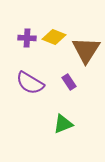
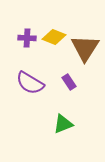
brown triangle: moved 1 px left, 2 px up
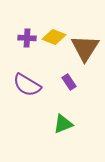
purple semicircle: moved 3 px left, 2 px down
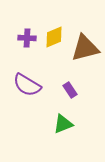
yellow diamond: rotated 45 degrees counterclockwise
brown triangle: rotated 44 degrees clockwise
purple rectangle: moved 1 px right, 8 px down
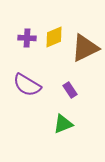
brown triangle: rotated 12 degrees counterclockwise
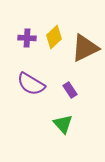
yellow diamond: rotated 20 degrees counterclockwise
purple semicircle: moved 4 px right, 1 px up
green triangle: rotated 50 degrees counterclockwise
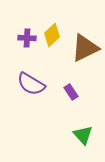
yellow diamond: moved 2 px left, 2 px up
purple rectangle: moved 1 px right, 2 px down
green triangle: moved 20 px right, 11 px down
